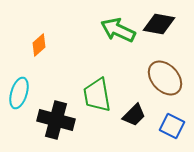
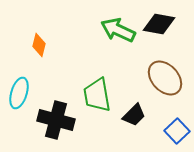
orange diamond: rotated 35 degrees counterclockwise
blue square: moved 5 px right, 5 px down; rotated 20 degrees clockwise
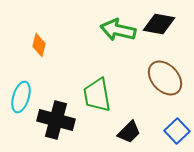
green arrow: rotated 12 degrees counterclockwise
cyan ellipse: moved 2 px right, 4 px down
black trapezoid: moved 5 px left, 17 px down
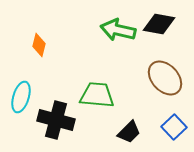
green trapezoid: rotated 105 degrees clockwise
blue square: moved 3 px left, 4 px up
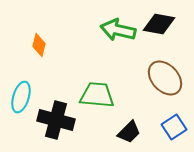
blue square: rotated 10 degrees clockwise
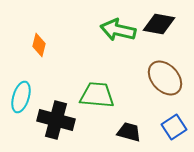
black trapezoid: rotated 120 degrees counterclockwise
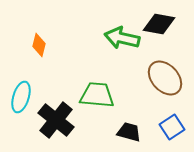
green arrow: moved 4 px right, 8 px down
black cross: rotated 24 degrees clockwise
blue square: moved 2 px left
